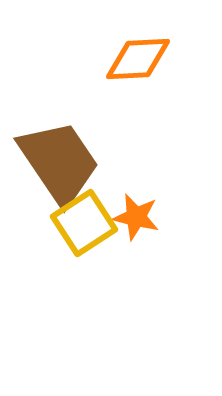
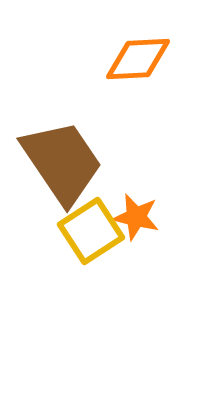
brown trapezoid: moved 3 px right
yellow square: moved 7 px right, 8 px down
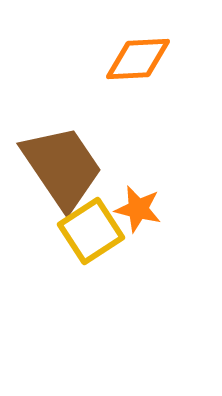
brown trapezoid: moved 5 px down
orange star: moved 2 px right, 8 px up
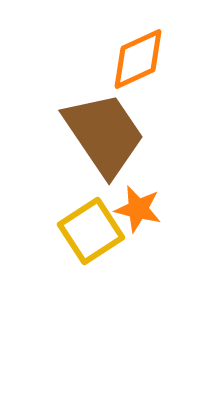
orange diamond: rotated 22 degrees counterclockwise
brown trapezoid: moved 42 px right, 33 px up
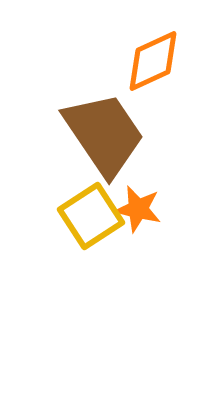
orange diamond: moved 15 px right, 2 px down
yellow square: moved 15 px up
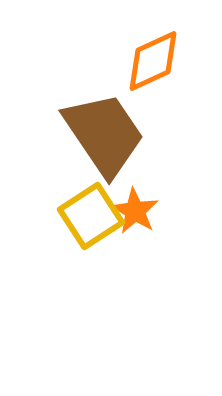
orange star: moved 3 px left, 2 px down; rotated 18 degrees clockwise
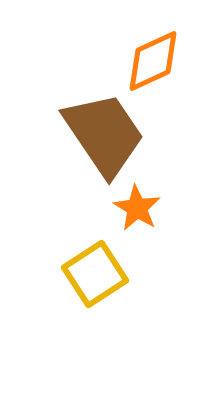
orange star: moved 2 px right, 3 px up
yellow square: moved 4 px right, 58 px down
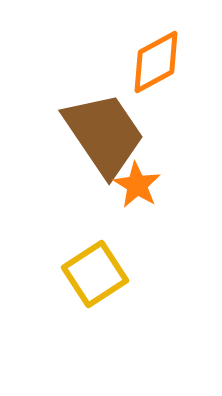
orange diamond: moved 3 px right, 1 px down; rotated 4 degrees counterclockwise
orange star: moved 23 px up
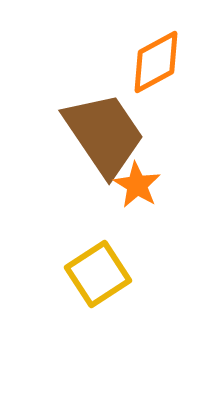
yellow square: moved 3 px right
